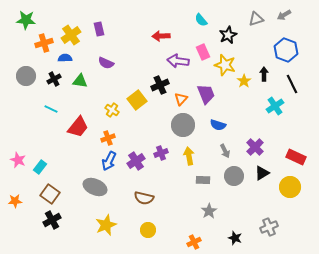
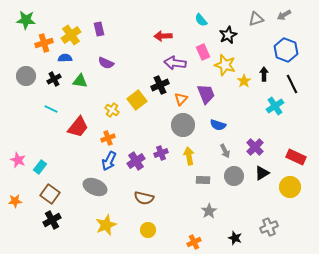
red arrow at (161, 36): moved 2 px right
purple arrow at (178, 61): moved 3 px left, 2 px down
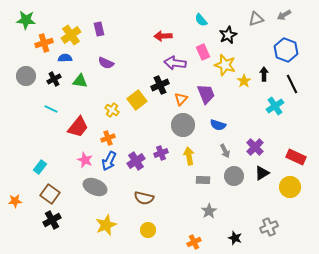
pink star at (18, 160): moved 67 px right
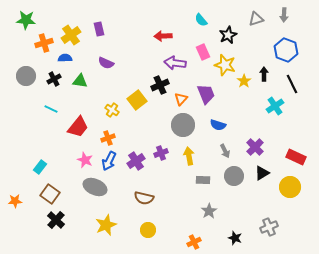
gray arrow at (284, 15): rotated 56 degrees counterclockwise
black cross at (52, 220): moved 4 px right; rotated 18 degrees counterclockwise
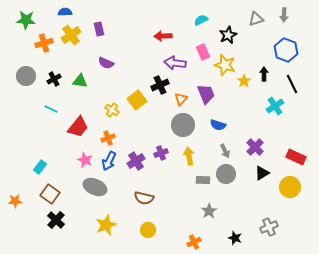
cyan semicircle at (201, 20): rotated 104 degrees clockwise
blue semicircle at (65, 58): moved 46 px up
gray circle at (234, 176): moved 8 px left, 2 px up
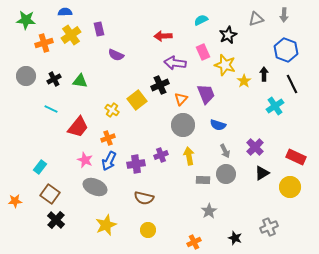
purple semicircle at (106, 63): moved 10 px right, 8 px up
purple cross at (161, 153): moved 2 px down
purple cross at (136, 161): moved 3 px down; rotated 24 degrees clockwise
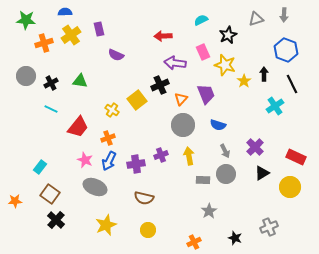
black cross at (54, 79): moved 3 px left, 4 px down
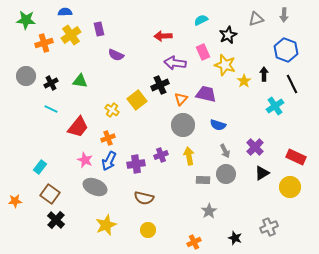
purple trapezoid at (206, 94): rotated 55 degrees counterclockwise
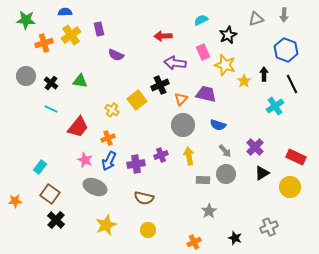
black cross at (51, 83): rotated 24 degrees counterclockwise
gray arrow at (225, 151): rotated 16 degrees counterclockwise
